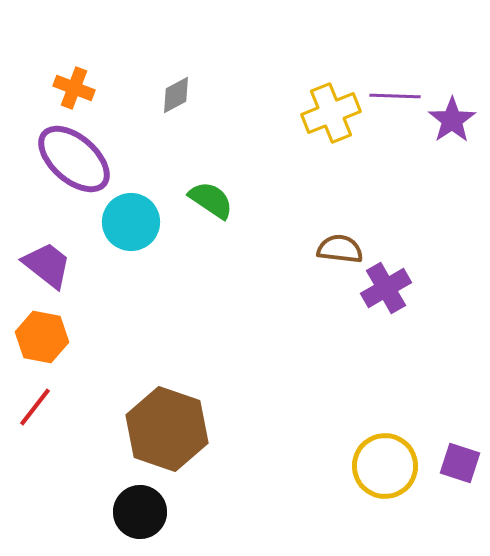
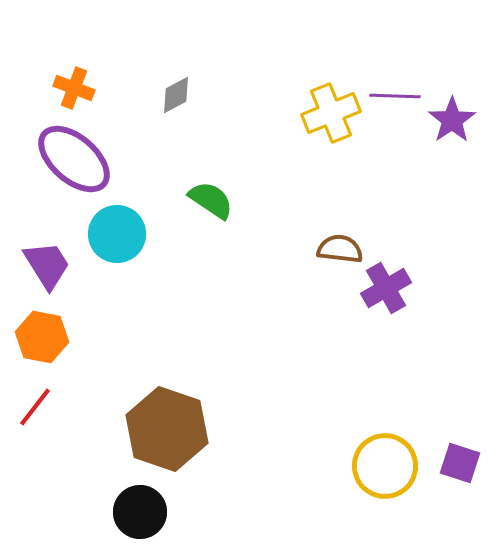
cyan circle: moved 14 px left, 12 px down
purple trapezoid: rotated 20 degrees clockwise
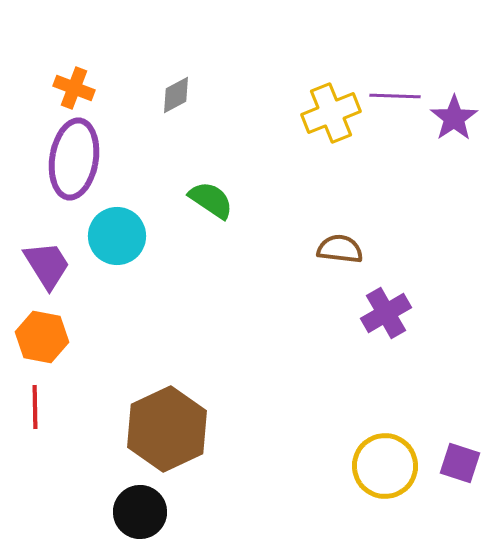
purple star: moved 2 px right, 2 px up
purple ellipse: rotated 58 degrees clockwise
cyan circle: moved 2 px down
purple cross: moved 25 px down
red line: rotated 39 degrees counterclockwise
brown hexagon: rotated 16 degrees clockwise
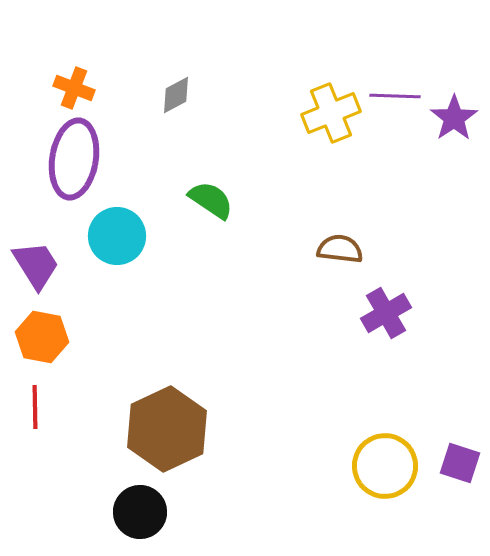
purple trapezoid: moved 11 px left
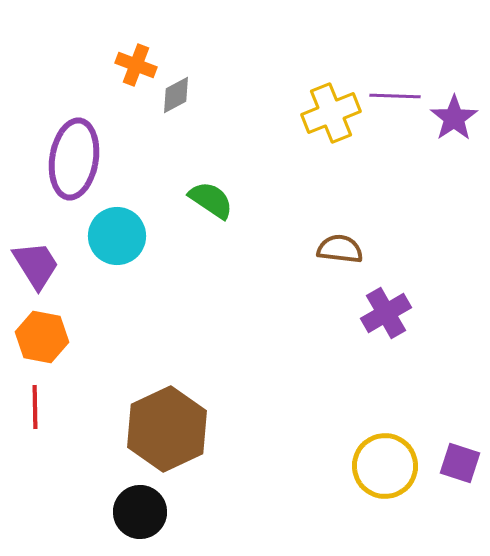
orange cross: moved 62 px right, 23 px up
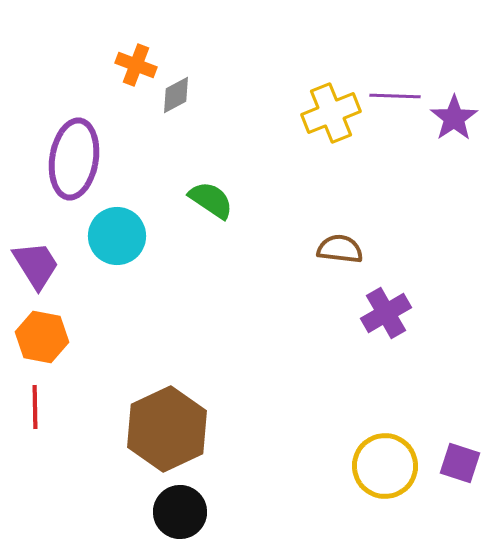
black circle: moved 40 px right
